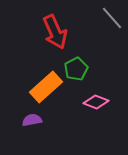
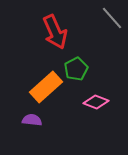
purple semicircle: rotated 18 degrees clockwise
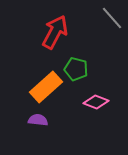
red arrow: rotated 128 degrees counterclockwise
green pentagon: rotated 30 degrees counterclockwise
purple semicircle: moved 6 px right
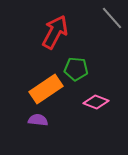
green pentagon: rotated 10 degrees counterclockwise
orange rectangle: moved 2 px down; rotated 8 degrees clockwise
